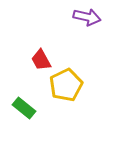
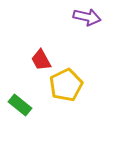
green rectangle: moved 4 px left, 3 px up
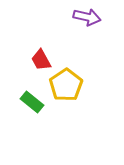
yellow pentagon: rotated 8 degrees counterclockwise
green rectangle: moved 12 px right, 3 px up
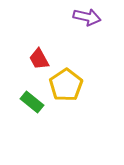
red trapezoid: moved 2 px left, 1 px up
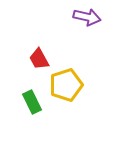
yellow pentagon: rotated 16 degrees clockwise
green rectangle: rotated 25 degrees clockwise
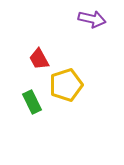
purple arrow: moved 5 px right, 2 px down
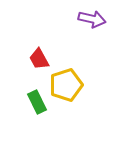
green rectangle: moved 5 px right
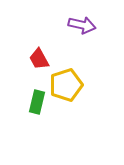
purple arrow: moved 10 px left, 6 px down
green rectangle: rotated 40 degrees clockwise
